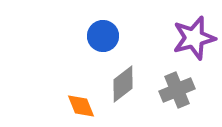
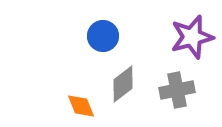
purple star: moved 2 px left, 1 px up
gray cross: rotated 12 degrees clockwise
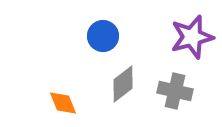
gray cross: moved 2 px left, 1 px down; rotated 24 degrees clockwise
orange diamond: moved 18 px left, 3 px up
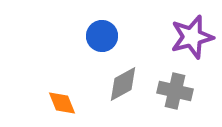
blue circle: moved 1 px left
gray diamond: rotated 9 degrees clockwise
orange diamond: moved 1 px left
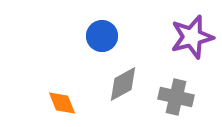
gray cross: moved 1 px right, 6 px down
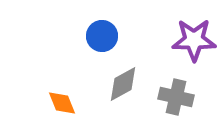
purple star: moved 2 px right, 3 px down; rotated 15 degrees clockwise
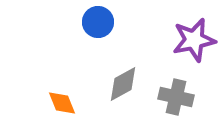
blue circle: moved 4 px left, 14 px up
purple star: rotated 12 degrees counterclockwise
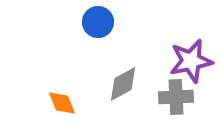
purple star: moved 3 px left, 21 px down
gray cross: rotated 16 degrees counterclockwise
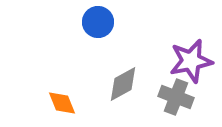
gray cross: rotated 24 degrees clockwise
